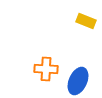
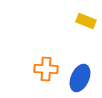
blue ellipse: moved 2 px right, 3 px up
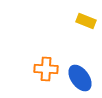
blue ellipse: rotated 60 degrees counterclockwise
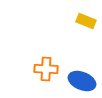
blue ellipse: moved 2 px right, 3 px down; rotated 32 degrees counterclockwise
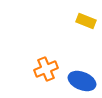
orange cross: rotated 25 degrees counterclockwise
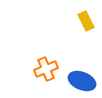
yellow rectangle: rotated 42 degrees clockwise
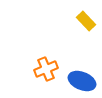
yellow rectangle: rotated 18 degrees counterclockwise
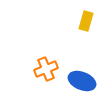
yellow rectangle: rotated 60 degrees clockwise
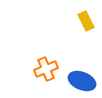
yellow rectangle: rotated 42 degrees counterclockwise
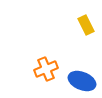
yellow rectangle: moved 4 px down
